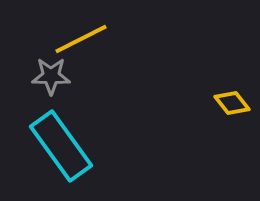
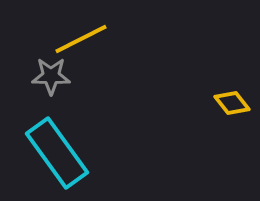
cyan rectangle: moved 4 px left, 7 px down
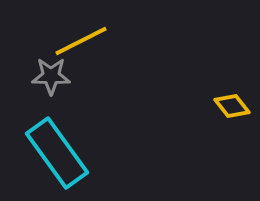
yellow line: moved 2 px down
yellow diamond: moved 3 px down
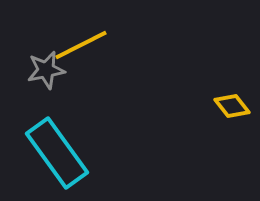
yellow line: moved 4 px down
gray star: moved 5 px left, 6 px up; rotated 12 degrees counterclockwise
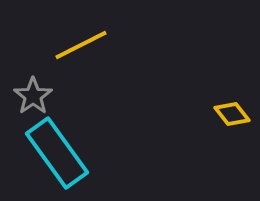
gray star: moved 13 px left, 26 px down; rotated 24 degrees counterclockwise
yellow diamond: moved 8 px down
